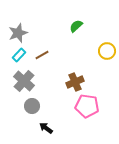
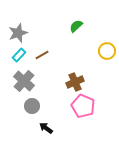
pink pentagon: moved 4 px left; rotated 15 degrees clockwise
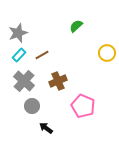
yellow circle: moved 2 px down
brown cross: moved 17 px left, 1 px up
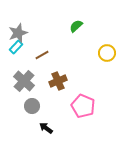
cyan rectangle: moved 3 px left, 8 px up
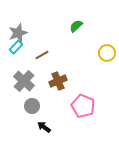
black arrow: moved 2 px left, 1 px up
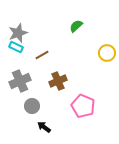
cyan rectangle: rotated 72 degrees clockwise
gray cross: moved 4 px left; rotated 25 degrees clockwise
